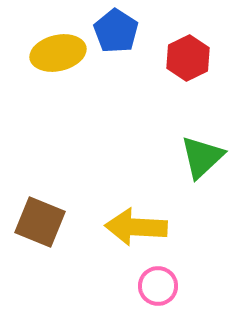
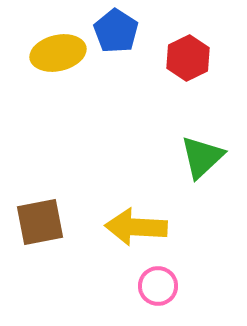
brown square: rotated 33 degrees counterclockwise
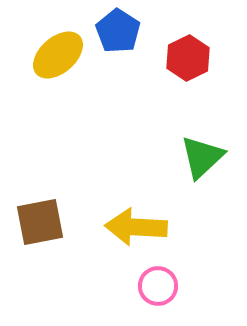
blue pentagon: moved 2 px right
yellow ellipse: moved 2 px down; rotated 28 degrees counterclockwise
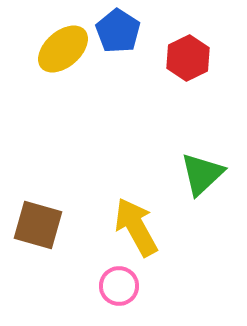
yellow ellipse: moved 5 px right, 6 px up
green triangle: moved 17 px down
brown square: moved 2 px left, 3 px down; rotated 27 degrees clockwise
yellow arrow: rotated 58 degrees clockwise
pink circle: moved 39 px left
